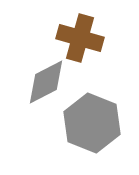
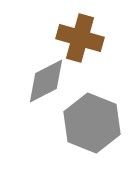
gray diamond: moved 1 px up
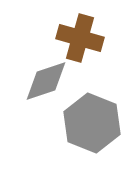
gray diamond: rotated 9 degrees clockwise
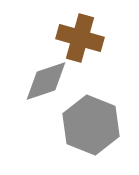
gray hexagon: moved 1 px left, 2 px down
